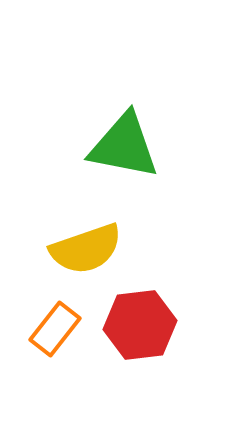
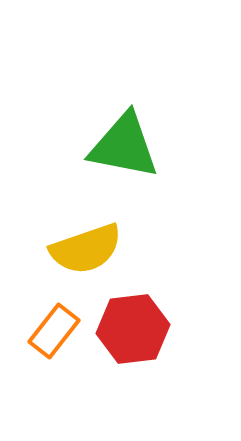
red hexagon: moved 7 px left, 4 px down
orange rectangle: moved 1 px left, 2 px down
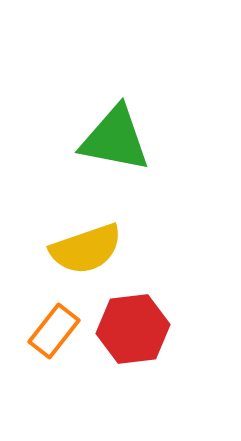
green triangle: moved 9 px left, 7 px up
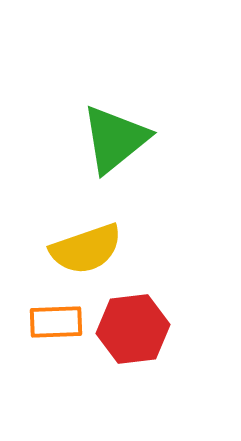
green triangle: rotated 50 degrees counterclockwise
orange rectangle: moved 2 px right, 9 px up; rotated 50 degrees clockwise
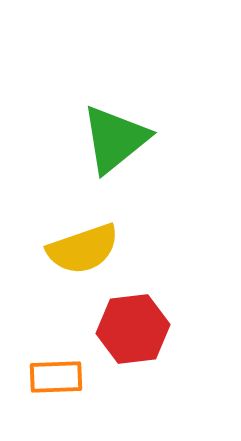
yellow semicircle: moved 3 px left
orange rectangle: moved 55 px down
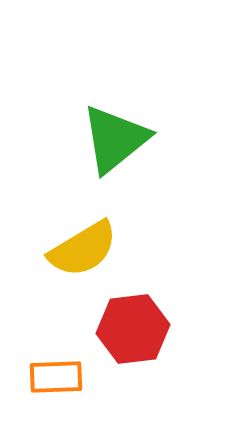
yellow semicircle: rotated 12 degrees counterclockwise
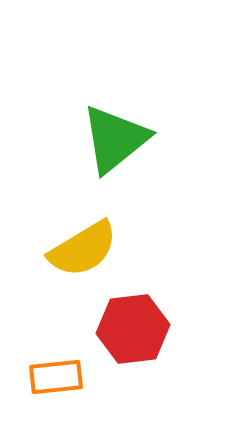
orange rectangle: rotated 4 degrees counterclockwise
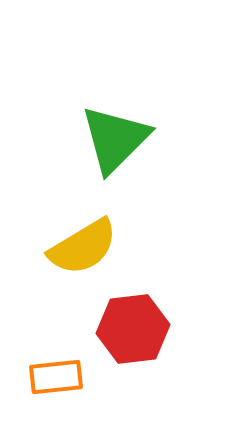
green triangle: rotated 6 degrees counterclockwise
yellow semicircle: moved 2 px up
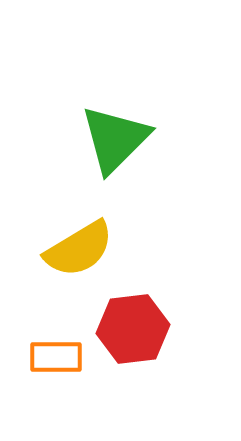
yellow semicircle: moved 4 px left, 2 px down
orange rectangle: moved 20 px up; rotated 6 degrees clockwise
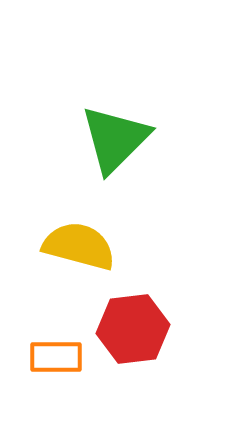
yellow semicircle: moved 3 px up; rotated 134 degrees counterclockwise
